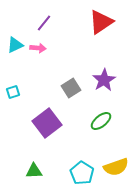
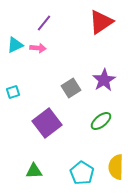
yellow semicircle: rotated 110 degrees clockwise
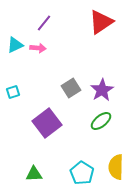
purple star: moved 2 px left, 10 px down
green triangle: moved 3 px down
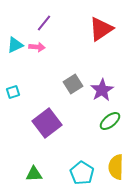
red triangle: moved 7 px down
pink arrow: moved 1 px left, 1 px up
gray square: moved 2 px right, 4 px up
green ellipse: moved 9 px right
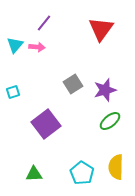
red triangle: rotated 20 degrees counterclockwise
cyan triangle: rotated 24 degrees counterclockwise
purple star: moved 3 px right; rotated 15 degrees clockwise
purple square: moved 1 px left, 1 px down
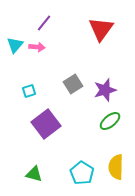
cyan square: moved 16 px right, 1 px up
green triangle: rotated 18 degrees clockwise
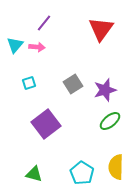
cyan square: moved 8 px up
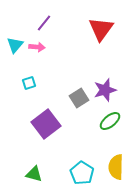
gray square: moved 6 px right, 14 px down
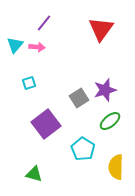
cyan pentagon: moved 1 px right, 24 px up
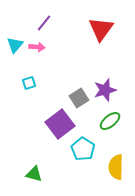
purple square: moved 14 px right
